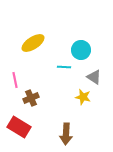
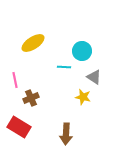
cyan circle: moved 1 px right, 1 px down
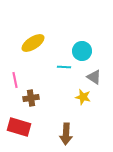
brown cross: rotated 14 degrees clockwise
red rectangle: rotated 15 degrees counterclockwise
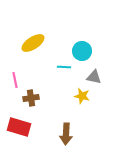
gray triangle: rotated 21 degrees counterclockwise
yellow star: moved 1 px left, 1 px up
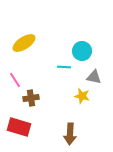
yellow ellipse: moved 9 px left
pink line: rotated 21 degrees counterclockwise
brown arrow: moved 4 px right
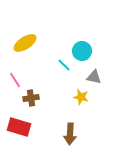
yellow ellipse: moved 1 px right
cyan line: moved 2 px up; rotated 40 degrees clockwise
yellow star: moved 1 px left, 1 px down
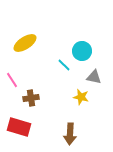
pink line: moved 3 px left
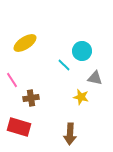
gray triangle: moved 1 px right, 1 px down
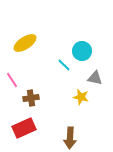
red rectangle: moved 5 px right, 1 px down; rotated 40 degrees counterclockwise
brown arrow: moved 4 px down
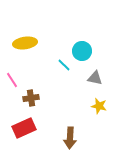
yellow ellipse: rotated 25 degrees clockwise
yellow star: moved 18 px right, 9 px down
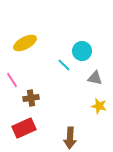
yellow ellipse: rotated 20 degrees counterclockwise
